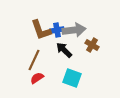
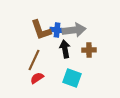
blue cross: rotated 16 degrees clockwise
brown cross: moved 3 px left, 5 px down; rotated 32 degrees counterclockwise
black arrow: moved 1 px right, 1 px up; rotated 36 degrees clockwise
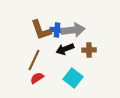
gray arrow: moved 1 px left
black arrow: rotated 102 degrees counterclockwise
cyan square: moved 1 px right; rotated 18 degrees clockwise
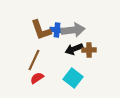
black arrow: moved 9 px right
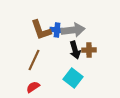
black arrow: moved 1 px right, 1 px down; rotated 84 degrees counterclockwise
red semicircle: moved 4 px left, 9 px down
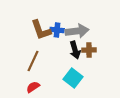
gray arrow: moved 4 px right, 1 px down
brown line: moved 1 px left, 1 px down
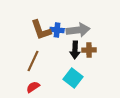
gray arrow: moved 1 px right, 1 px up
black arrow: rotated 18 degrees clockwise
